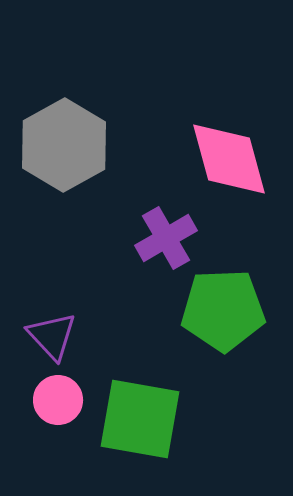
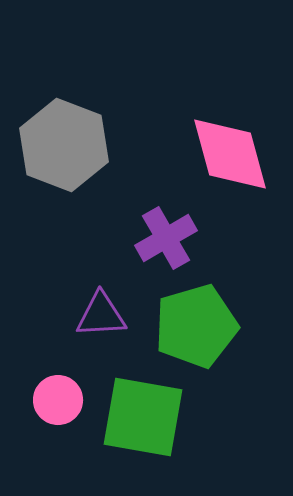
gray hexagon: rotated 10 degrees counterclockwise
pink diamond: moved 1 px right, 5 px up
green pentagon: moved 27 px left, 16 px down; rotated 14 degrees counterclockwise
purple triangle: moved 49 px right, 21 px up; rotated 50 degrees counterclockwise
green square: moved 3 px right, 2 px up
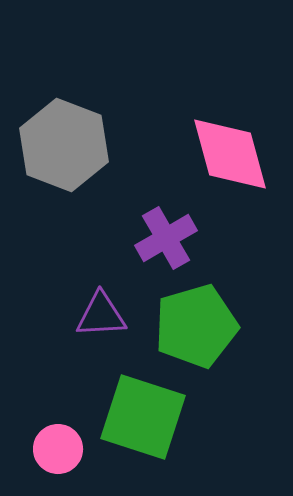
pink circle: moved 49 px down
green square: rotated 8 degrees clockwise
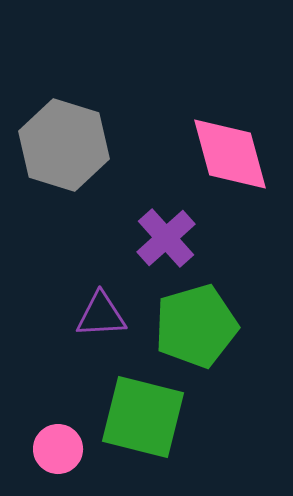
gray hexagon: rotated 4 degrees counterclockwise
purple cross: rotated 12 degrees counterclockwise
green square: rotated 4 degrees counterclockwise
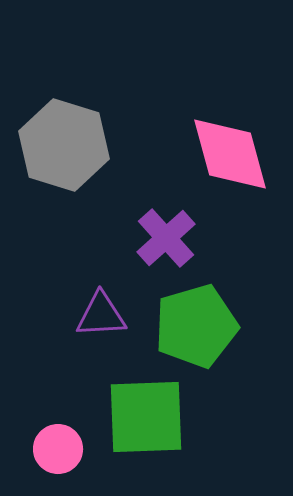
green square: moved 3 px right; rotated 16 degrees counterclockwise
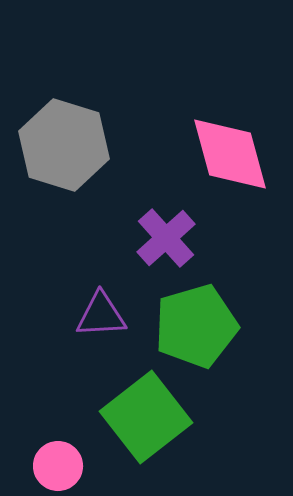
green square: rotated 36 degrees counterclockwise
pink circle: moved 17 px down
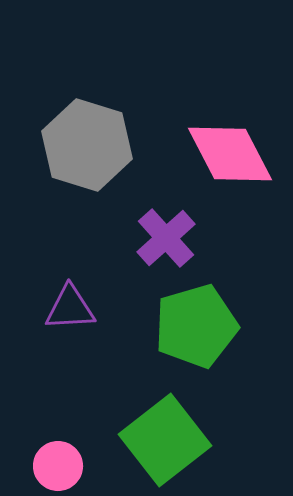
gray hexagon: moved 23 px right
pink diamond: rotated 12 degrees counterclockwise
purple triangle: moved 31 px left, 7 px up
green square: moved 19 px right, 23 px down
